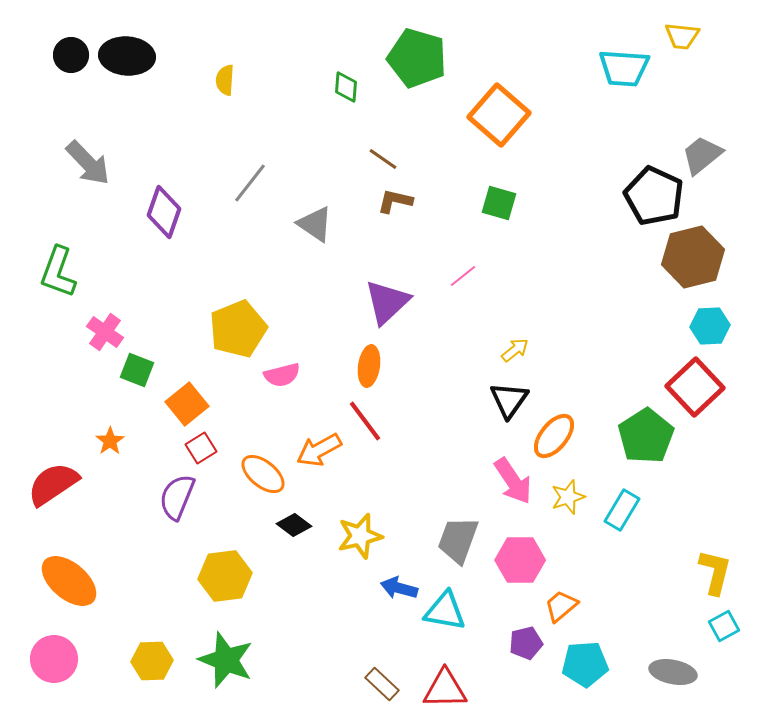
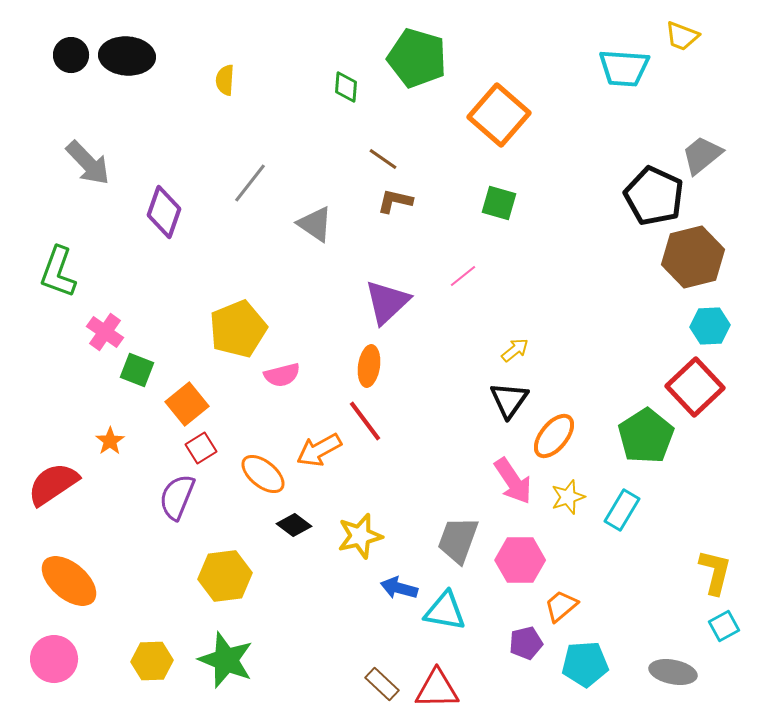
yellow trapezoid at (682, 36): rotated 15 degrees clockwise
red triangle at (445, 689): moved 8 px left
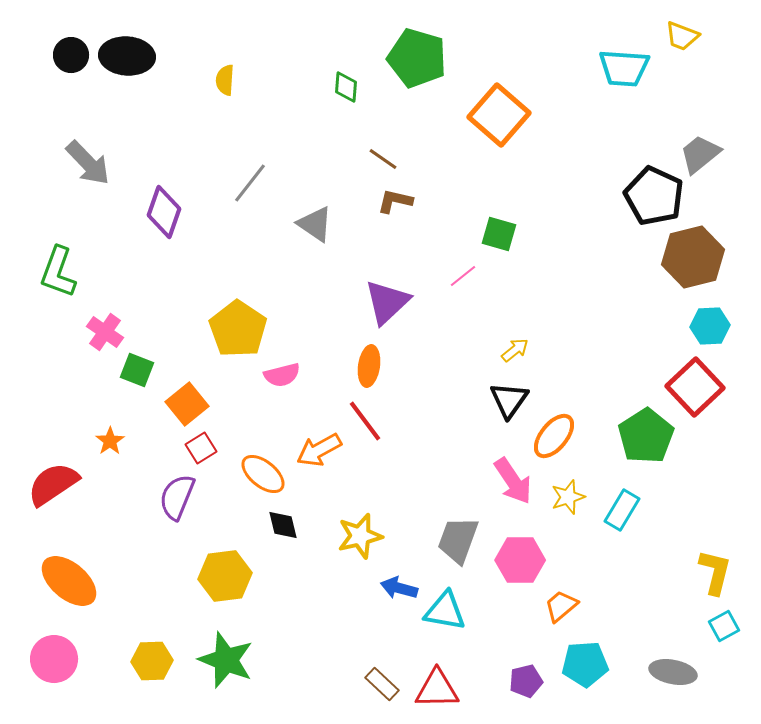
gray trapezoid at (702, 155): moved 2 px left, 1 px up
green square at (499, 203): moved 31 px down
yellow pentagon at (238, 329): rotated 16 degrees counterclockwise
black diamond at (294, 525): moved 11 px left; rotated 40 degrees clockwise
purple pentagon at (526, 643): moved 38 px down
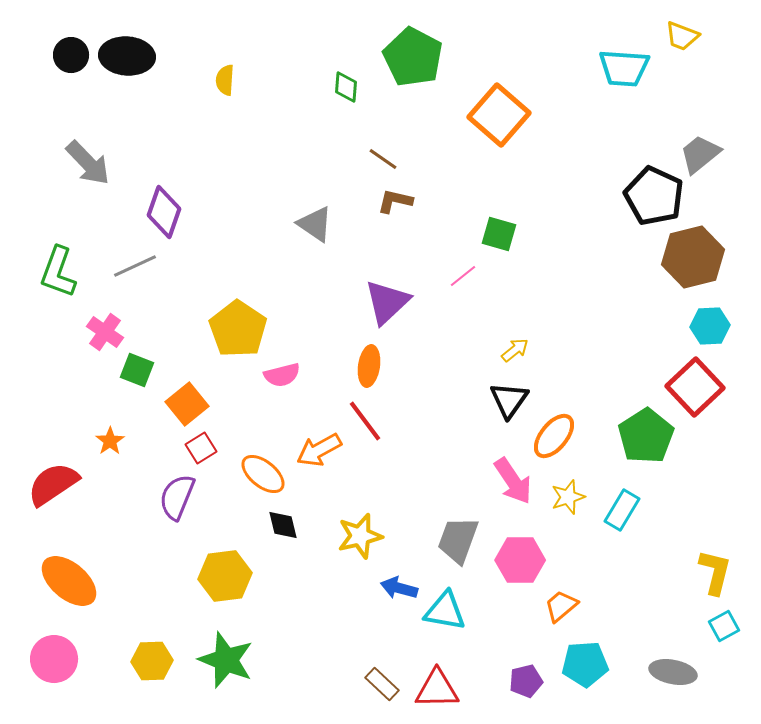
green pentagon at (417, 58): moved 4 px left, 1 px up; rotated 12 degrees clockwise
gray line at (250, 183): moved 115 px left, 83 px down; rotated 27 degrees clockwise
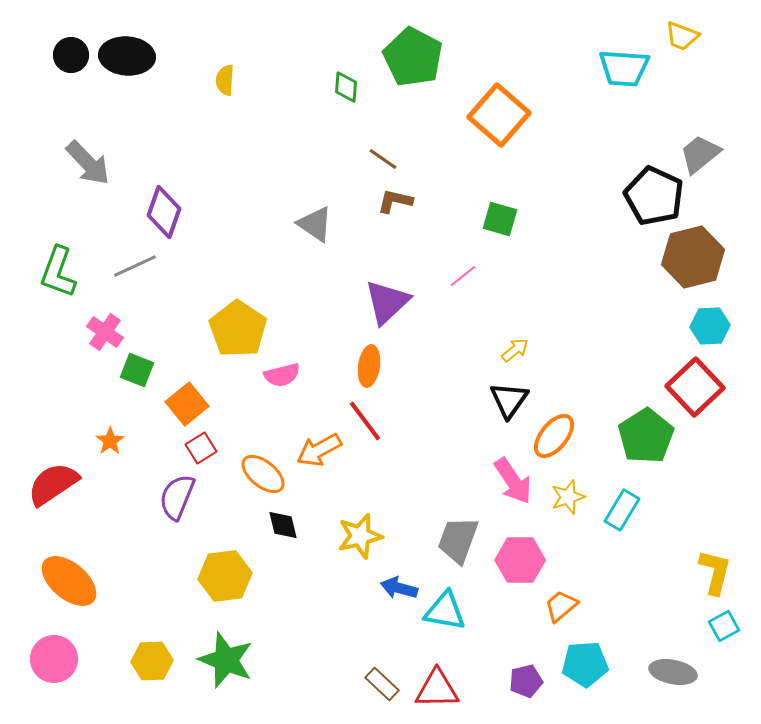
green square at (499, 234): moved 1 px right, 15 px up
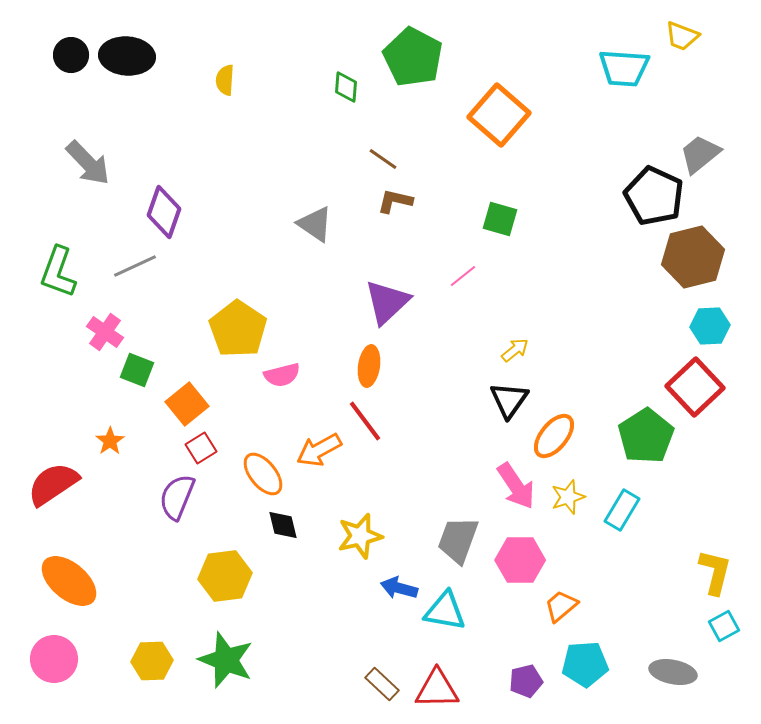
orange ellipse at (263, 474): rotated 12 degrees clockwise
pink arrow at (513, 481): moved 3 px right, 5 px down
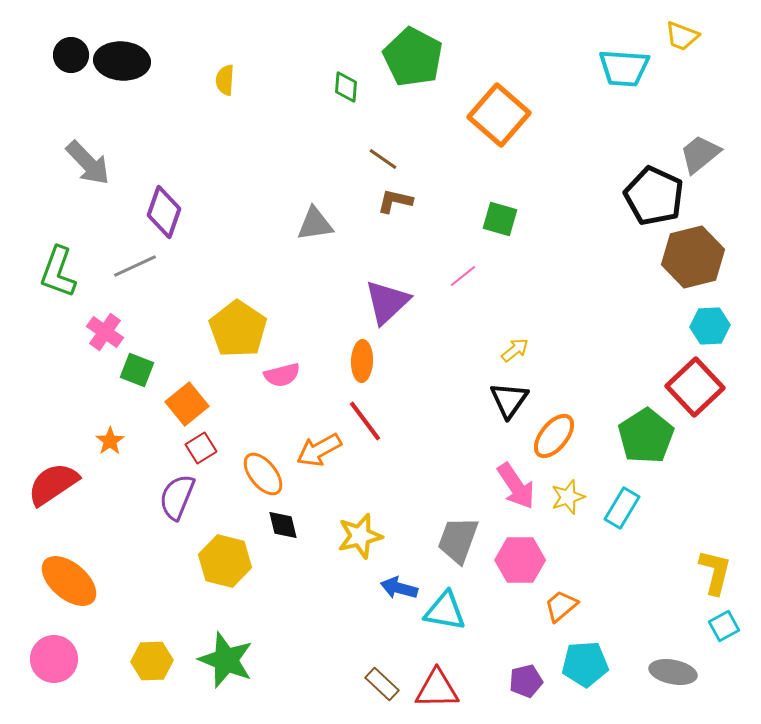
black ellipse at (127, 56): moved 5 px left, 5 px down
gray triangle at (315, 224): rotated 42 degrees counterclockwise
orange ellipse at (369, 366): moved 7 px left, 5 px up; rotated 6 degrees counterclockwise
cyan rectangle at (622, 510): moved 2 px up
yellow hexagon at (225, 576): moved 15 px up; rotated 21 degrees clockwise
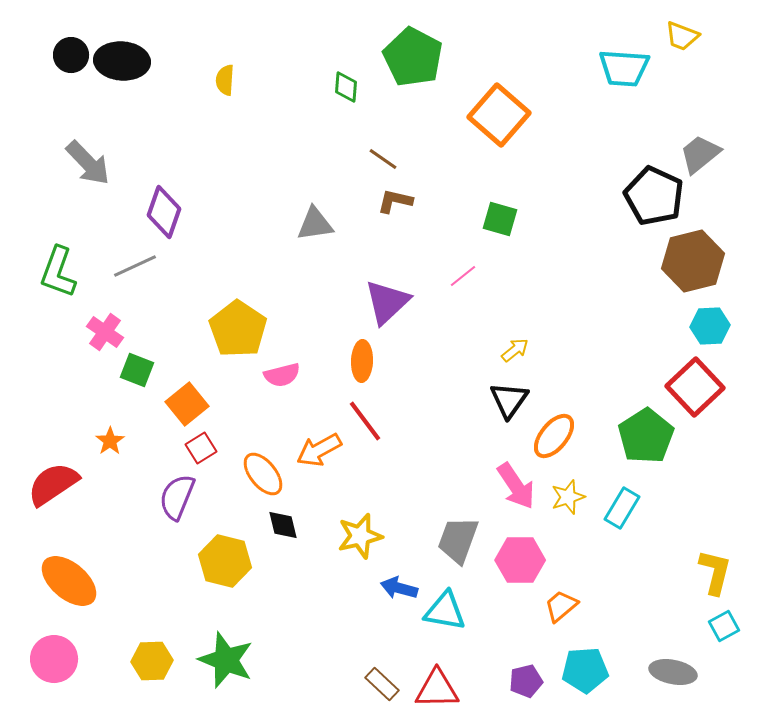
brown hexagon at (693, 257): moved 4 px down
cyan pentagon at (585, 664): moved 6 px down
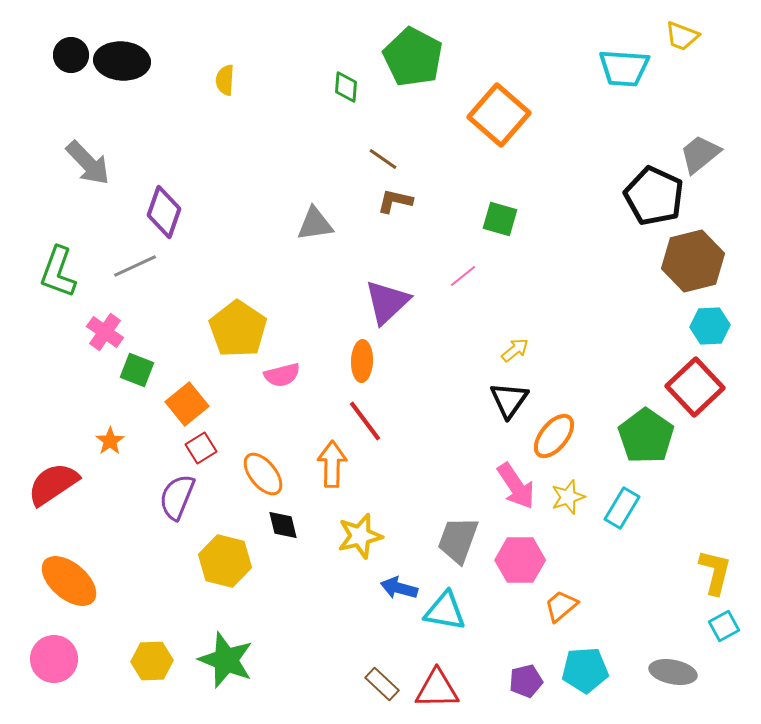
green pentagon at (646, 436): rotated 4 degrees counterclockwise
orange arrow at (319, 450): moved 13 px right, 14 px down; rotated 120 degrees clockwise
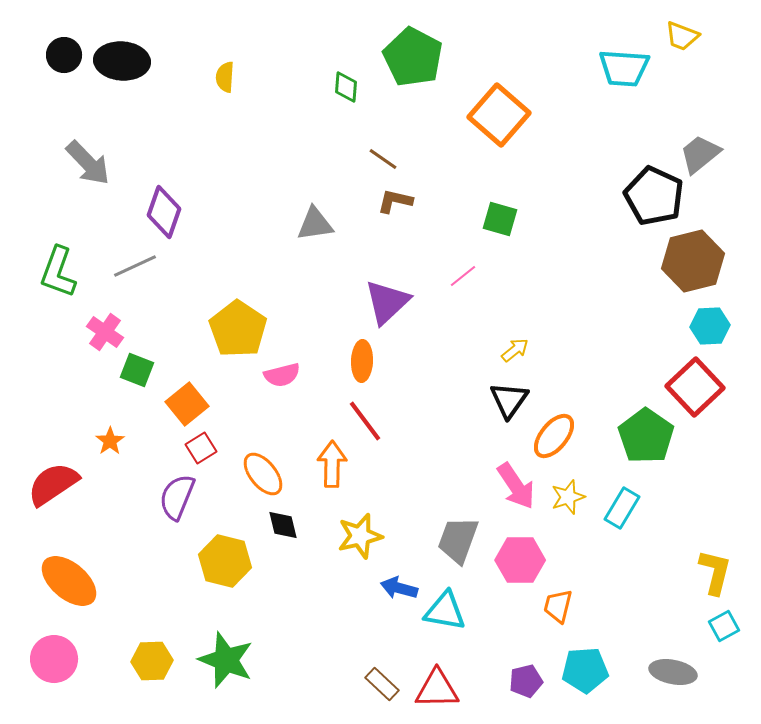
black circle at (71, 55): moved 7 px left
yellow semicircle at (225, 80): moved 3 px up
orange trapezoid at (561, 606): moved 3 px left; rotated 36 degrees counterclockwise
